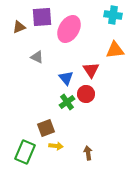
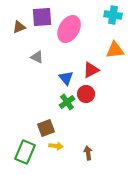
red triangle: rotated 36 degrees clockwise
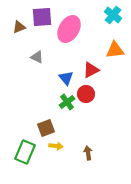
cyan cross: rotated 30 degrees clockwise
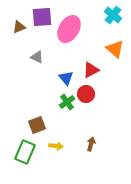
orange triangle: moved 1 px up; rotated 48 degrees clockwise
brown square: moved 9 px left, 3 px up
brown arrow: moved 3 px right, 9 px up; rotated 24 degrees clockwise
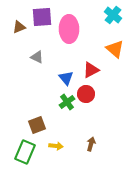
pink ellipse: rotated 32 degrees counterclockwise
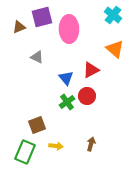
purple square: rotated 10 degrees counterclockwise
red circle: moved 1 px right, 2 px down
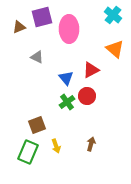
yellow arrow: rotated 64 degrees clockwise
green rectangle: moved 3 px right
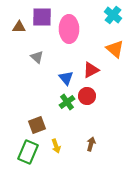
purple square: rotated 15 degrees clockwise
brown triangle: rotated 24 degrees clockwise
gray triangle: rotated 16 degrees clockwise
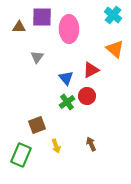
gray triangle: rotated 24 degrees clockwise
brown arrow: rotated 40 degrees counterclockwise
green rectangle: moved 7 px left, 3 px down
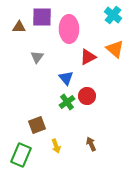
red triangle: moved 3 px left, 13 px up
